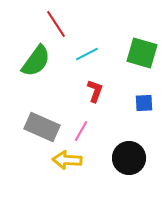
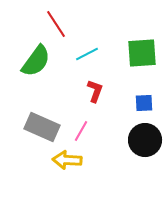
green square: rotated 20 degrees counterclockwise
black circle: moved 16 px right, 18 px up
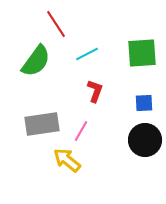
gray rectangle: moved 3 px up; rotated 32 degrees counterclockwise
yellow arrow: rotated 36 degrees clockwise
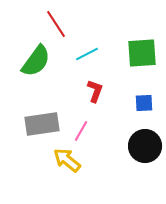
black circle: moved 6 px down
